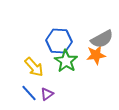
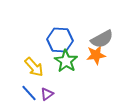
blue hexagon: moved 1 px right, 1 px up
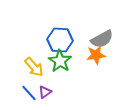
green star: moved 6 px left
purple triangle: moved 2 px left, 2 px up
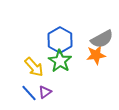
blue hexagon: rotated 25 degrees clockwise
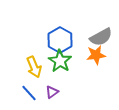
gray semicircle: moved 1 px left, 2 px up
yellow arrow: rotated 20 degrees clockwise
purple triangle: moved 7 px right
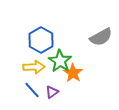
blue hexagon: moved 19 px left
orange star: moved 23 px left, 18 px down; rotated 30 degrees counterclockwise
yellow arrow: rotated 70 degrees counterclockwise
blue line: moved 3 px right, 3 px up
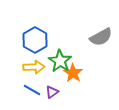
blue hexagon: moved 6 px left
blue line: rotated 18 degrees counterclockwise
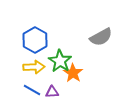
purple triangle: rotated 32 degrees clockwise
